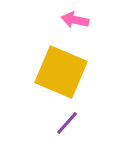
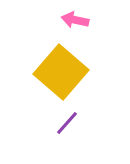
yellow square: rotated 18 degrees clockwise
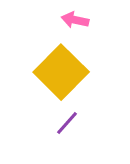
yellow square: rotated 4 degrees clockwise
